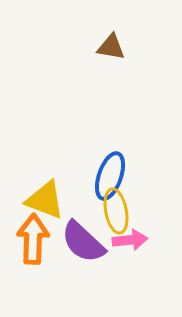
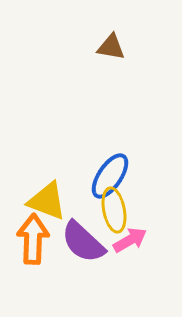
blue ellipse: rotated 15 degrees clockwise
yellow triangle: moved 2 px right, 1 px down
yellow ellipse: moved 2 px left, 1 px up
pink arrow: rotated 24 degrees counterclockwise
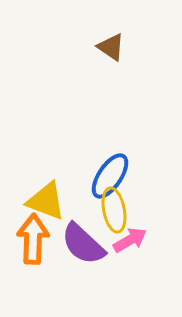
brown triangle: rotated 24 degrees clockwise
yellow triangle: moved 1 px left
purple semicircle: moved 2 px down
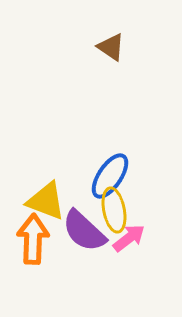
pink arrow: moved 1 px left, 2 px up; rotated 8 degrees counterclockwise
purple semicircle: moved 1 px right, 13 px up
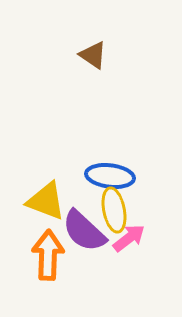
brown triangle: moved 18 px left, 8 px down
blue ellipse: rotated 63 degrees clockwise
orange arrow: moved 15 px right, 16 px down
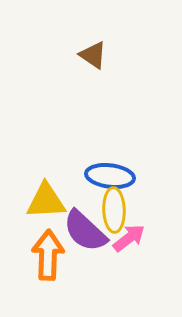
yellow triangle: rotated 24 degrees counterclockwise
yellow ellipse: rotated 9 degrees clockwise
purple semicircle: moved 1 px right
